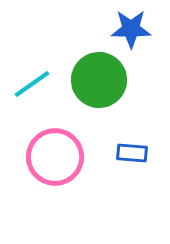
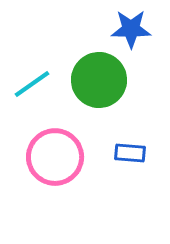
blue rectangle: moved 2 px left
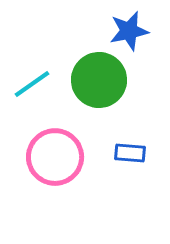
blue star: moved 2 px left, 2 px down; rotated 12 degrees counterclockwise
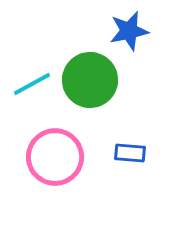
green circle: moved 9 px left
cyan line: rotated 6 degrees clockwise
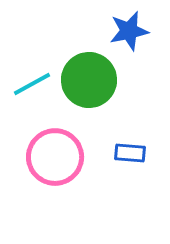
green circle: moved 1 px left
